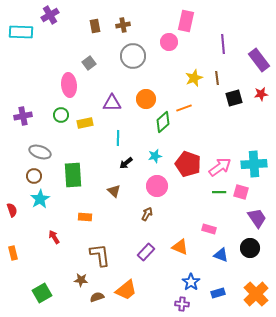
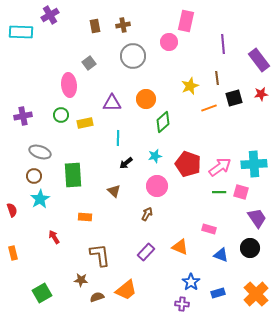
yellow star at (194, 78): moved 4 px left, 8 px down
orange line at (184, 108): moved 25 px right
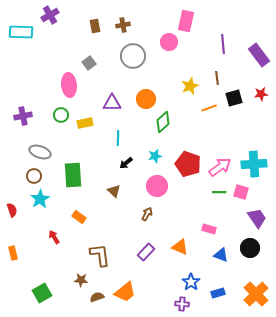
purple rectangle at (259, 60): moved 5 px up
orange rectangle at (85, 217): moved 6 px left; rotated 32 degrees clockwise
orange trapezoid at (126, 290): moved 1 px left, 2 px down
